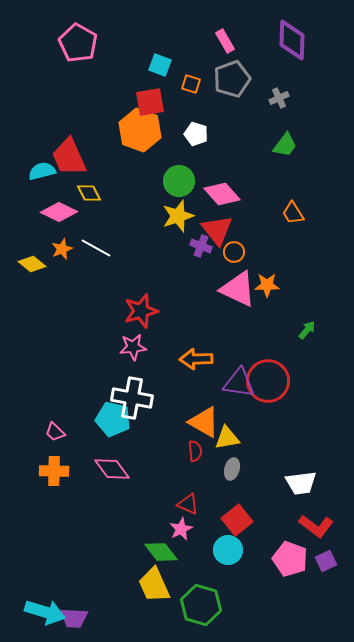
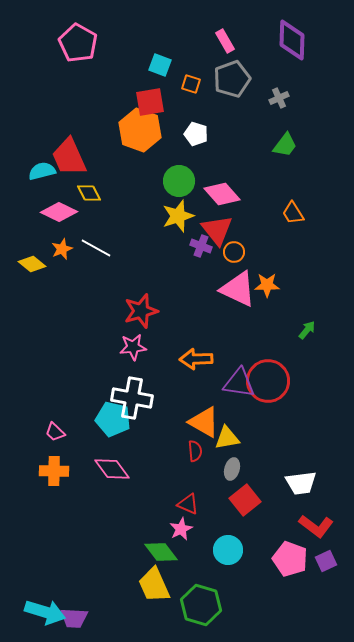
red square at (237, 520): moved 8 px right, 20 px up
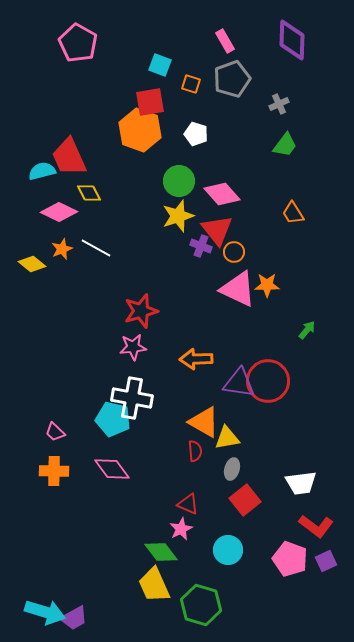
gray cross at (279, 98): moved 6 px down
purple trapezoid at (74, 618): rotated 32 degrees counterclockwise
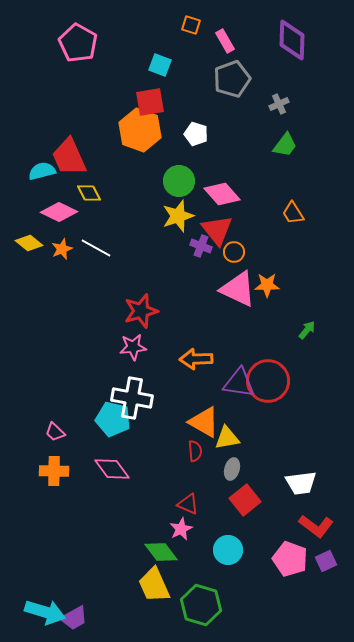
orange square at (191, 84): moved 59 px up
yellow diamond at (32, 264): moved 3 px left, 21 px up
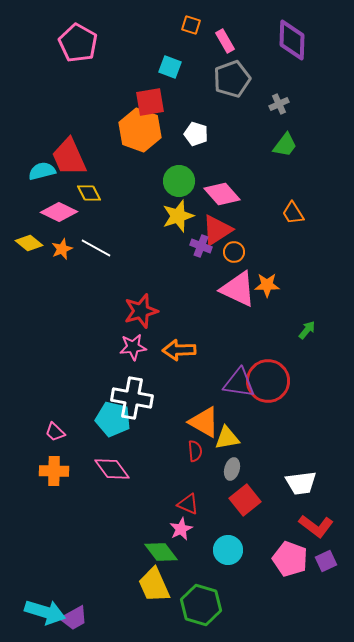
cyan square at (160, 65): moved 10 px right, 2 px down
red triangle at (217, 230): rotated 36 degrees clockwise
orange arrow at (196, 359): moved 17 px left, 9 px up
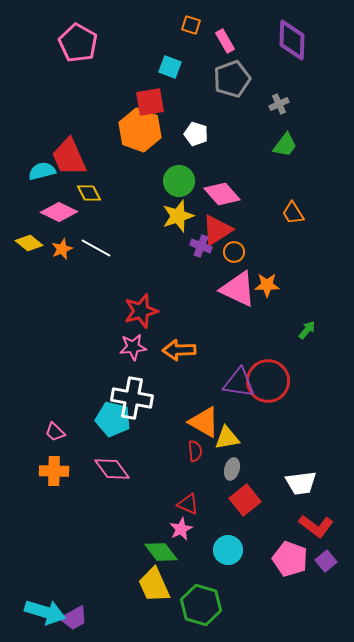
purple square at (326, 561): rotated 15 degrees counterclockwise
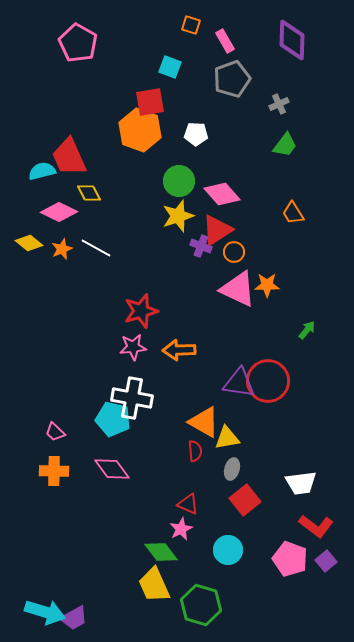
white pentagon at (196, 134): rotated 15 degrees counterclockwise
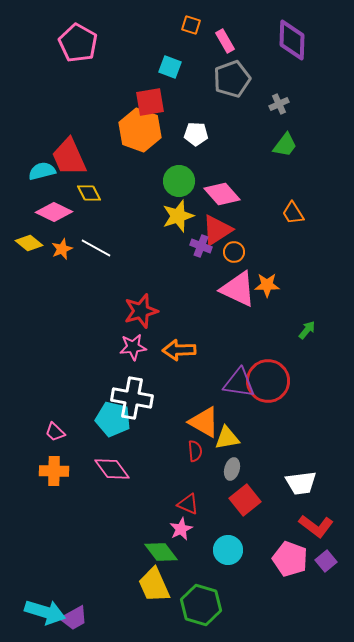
pink diamond at (59, 212): moved 5 px left
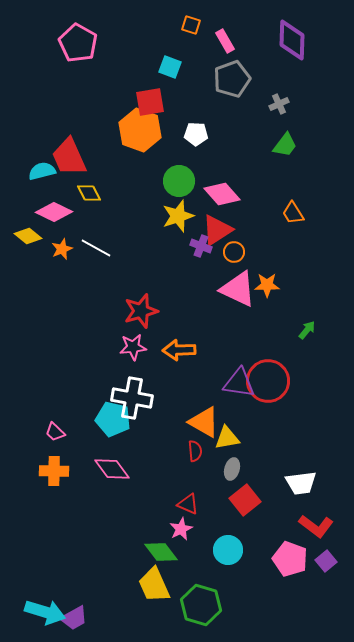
yellow diamond at (29, 243): moved 1 px left, 7 px up
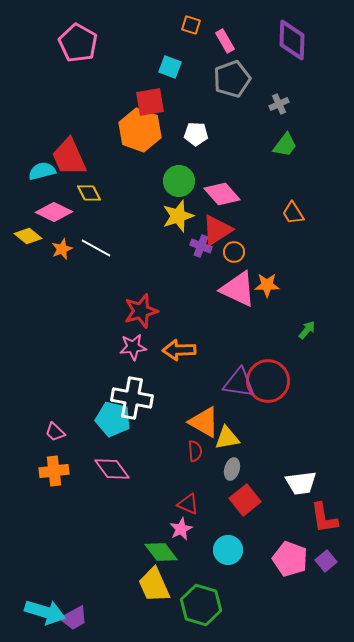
orange cross at (54, 471): rotated 8 degrees counterclockwise
red L-shape at (316, 526): moved 8 px right, 8 px up; rotated 44 degrees clockwise
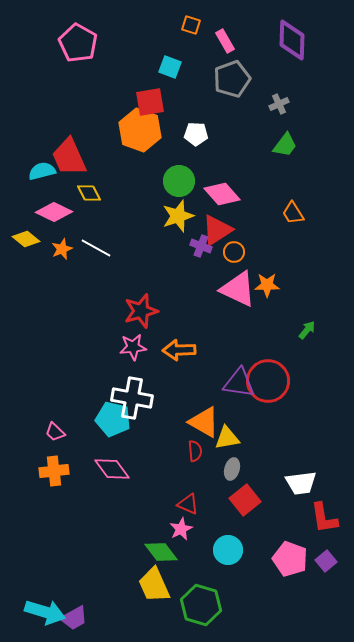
yellow diamond at (28, 236): moved 2 px left, 3 px down
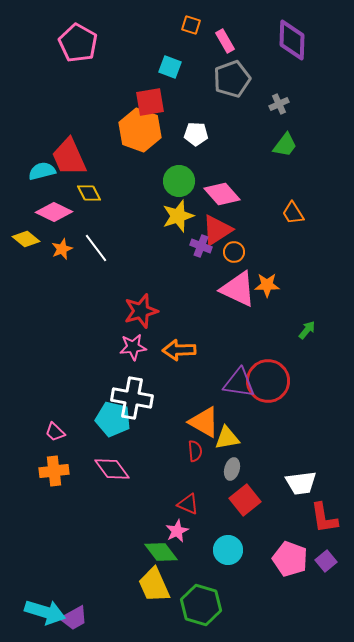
white line at (96, 248): rotated 24 degrees clockwise
pink star at (181, 529): moved 4 px left, 2 px down
